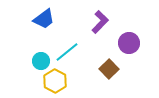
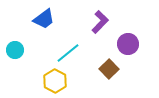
purple circle: moved 1 px left, 1 px down
cyan line: moved 1 px right, 1 px down
cyan circle: moved 26 px left, 11 px up
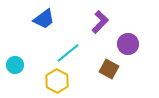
cyan circle: moved 15 px down
brown square: rotated 18 degrees counterclockwise
yellow hexagon: moved 2 px right
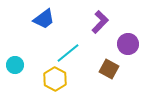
yellow hexagon: moved 2 px left, 2 px up
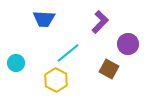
blue trapezoid: rotated 40 degrees clockwise
cyan circle: moved 1 px right, 2 px up
yellow hexagon: moved 1 px right, 1 px down
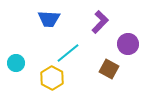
blue trapezoid: moved 5 px right
yellow hexagon: moved 4 px left, 2 px up
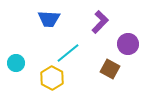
brown square: moved 1 px right
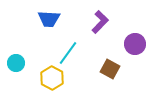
purple circle: moved 7 px right
cyan line: rotated 15 degrees counterclockwise
